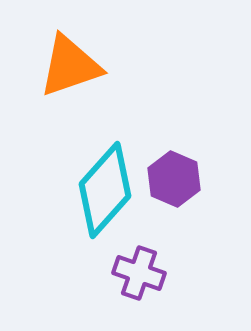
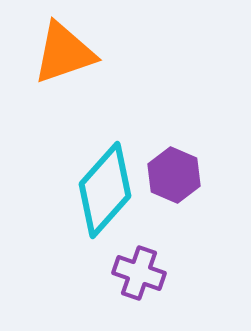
orange triangle: moved 6 px left, 13 px up
purple hexagon: moved 4 px up
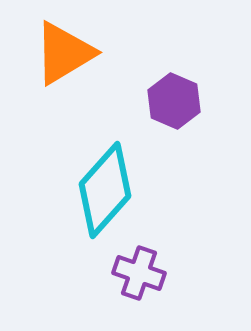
orange triangle: rotated 12 degrees counterclockwise
purple hexagon: moved 74 px up
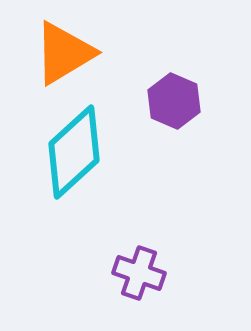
cyan diamond: moved 31 px left, 38 px up; rotated 6 degrees clockwise
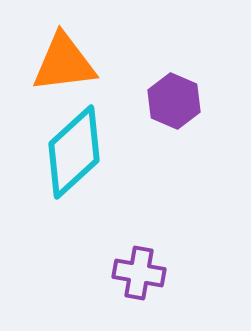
orange triangle: moved 10 px down; rotated 24 degrees clockwise
purple cross: rotated 9 degrees counterclockwise
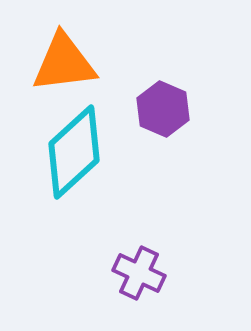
purple hexagon: moved 11 px left, 8 px down
purple cross: rotated 15 degrees clockwise
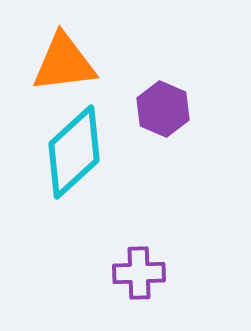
purple cross: rotated 27 degrees counterclockwise
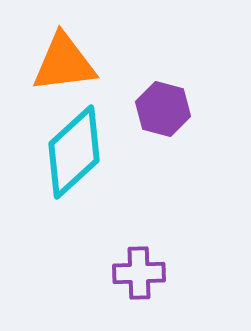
purple hexagon: rotated 8 degrees counterclockwise
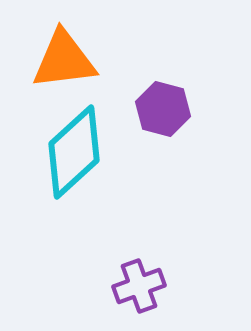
orange triangle: moved 3 px up
purple cross: moved 13 px down; rotated 18 degrees counterclockwise
